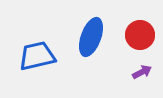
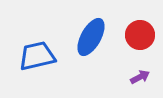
blue ellipse: rotated 9 degrees clockwise
purple arrow: moved 2 px left, 5 px down
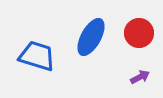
red circle: moved 1 px left, 2 px up
blue trapezoid: rotated 30 degrees clockwise
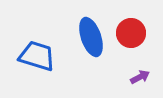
red circle: moved 8 px left
blue ellipse: rotated 48 degrees counterclockwise
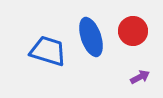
red circle: moved 2 px right, 2 px up
blue trapezoid: moved 11 px right, 5 px up
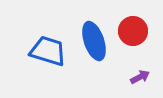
blue ellipse: moved 3 px right, 4 px down
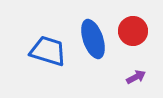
blue ellipse: moved 1 px left, 2 px up
purple arrow: moved 4 px left
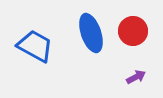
blue ellipse: moved 2 px left, 6 px up
blue trapezoid: moved 13 px left, 5 px up; rotated 12 degrees clockwise
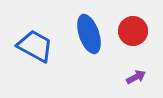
blue ellipse: moved 2 px left, 1 px down
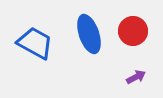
blue trapezoid: moved 3 px up
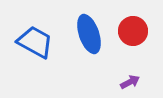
blue trapezoid: moved 1 px up
purple arrow: moved 6 px left, 5 px down
